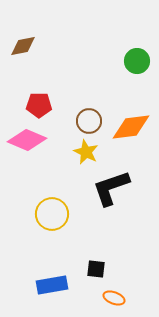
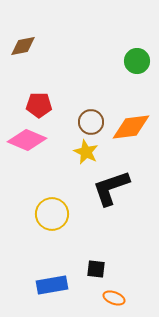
brown circle: moved 2 px right, 1 px down
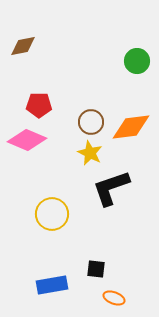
yellow star: moved 4 px right, 1 px down
